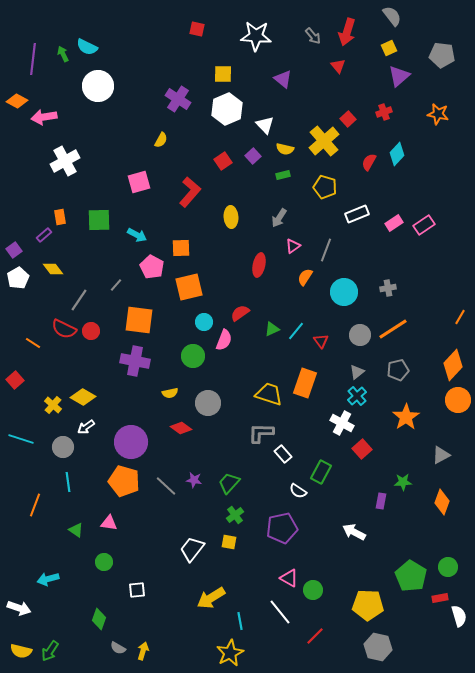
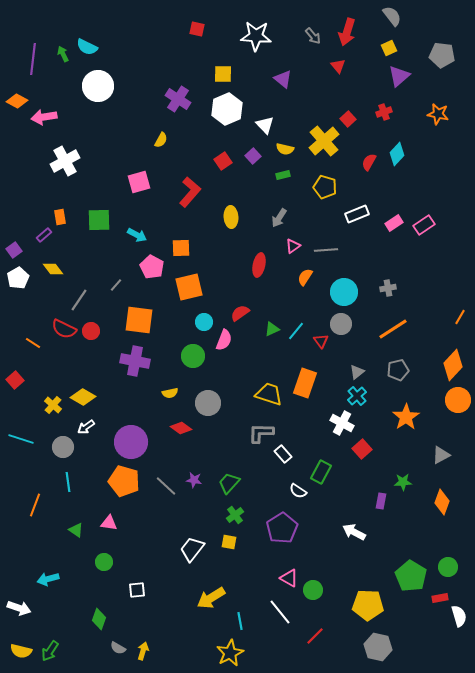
gray line at (326, 250): rotated 65 degrees clockwise
gray circle at (360, 335): moved 19 px left, 11 px up
purple pentagon at (282, 528): rotated 20 degrees counterclockwise
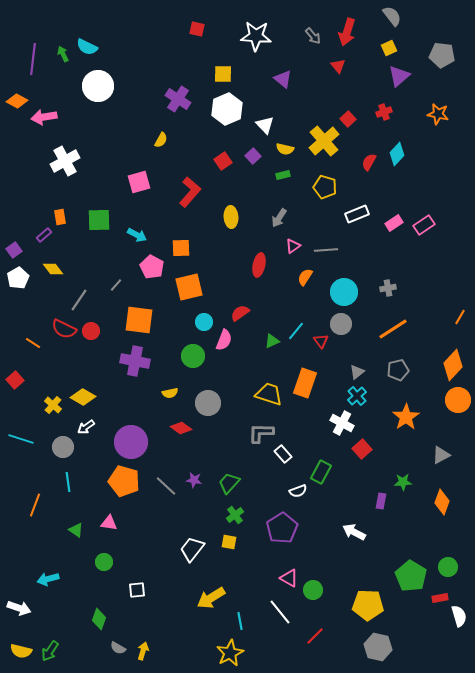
green triangle at (272, 329): moved 12 px down
white semicircle at (298, 491): rotated 54 degrees counterclockwise
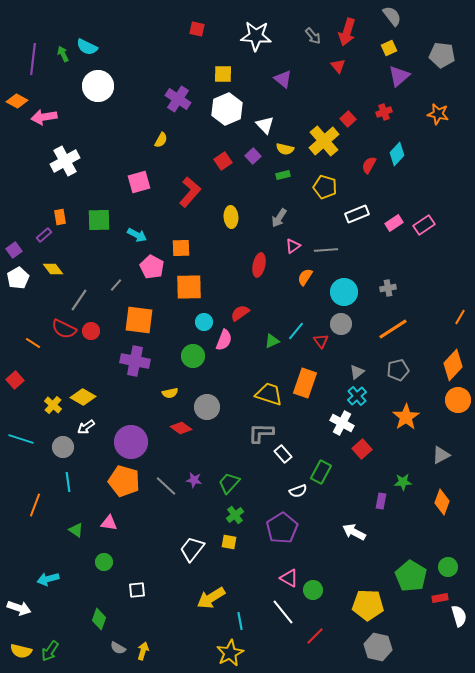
red semicircle at (369, 162): moved 3 px down
orange square at (189, 287): rotated 12 degrees clockwise
gray circle at (208, 403): moved 1 px left, 4 px down
white line at (280, 612): moved 3 px right
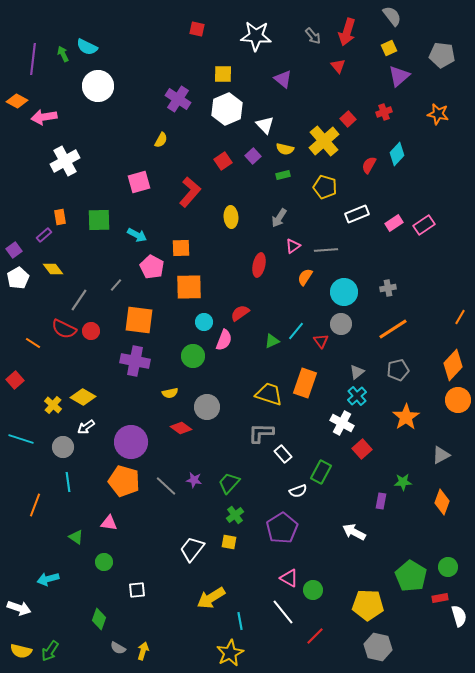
green triangle at (76, 530): moved 7 px down
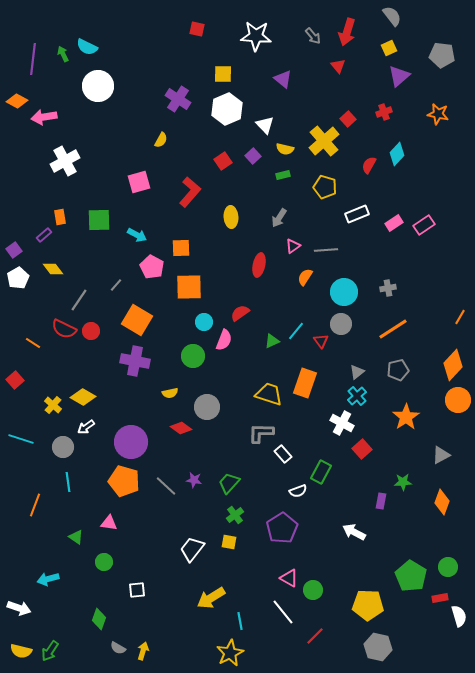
orange square at (139, 320): moved 2 px left; rotated 24 degrees clockwise
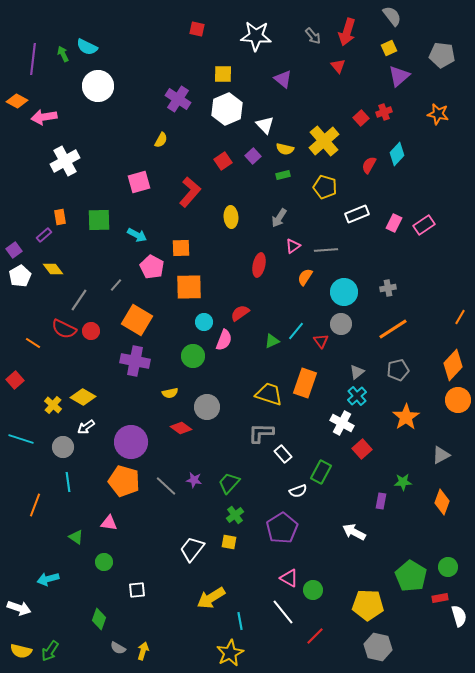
red square at (348, 119): moved 13 px right, 1 px up
pink rectangle at (394, 223): rotated 30 degrees counterclockwise
white pentagon at (18, 278): moved 2 px right, 2 px up
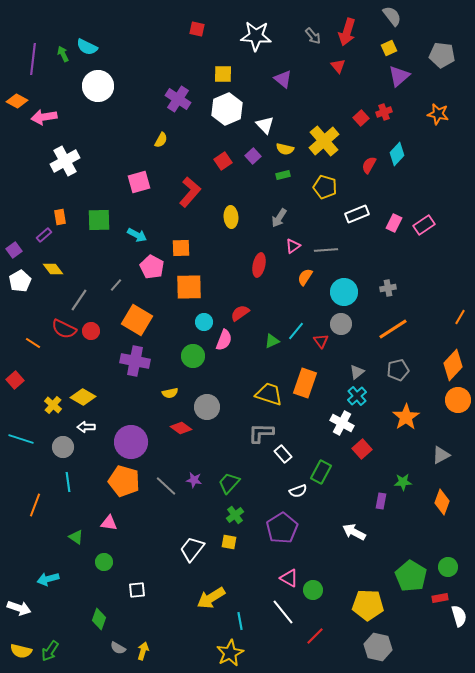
white pentagon at (20, 276): moved 5 px down
white arrow at (86, 427): rotated 36 degrees clockwise
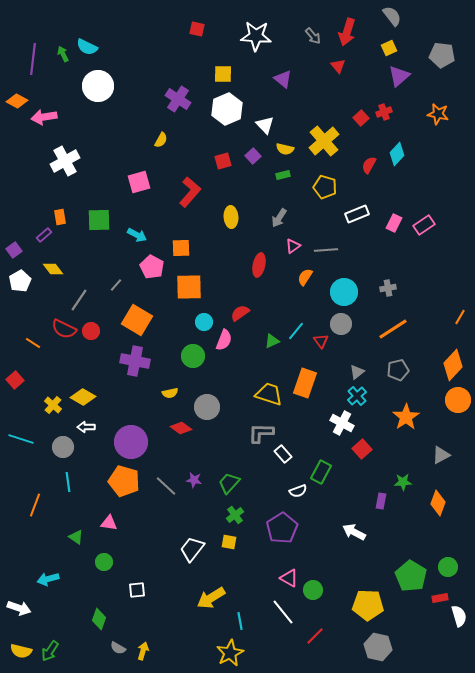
red square at (223, 161): rotated 18 degrees clockwise
orange diamond at (442, 502): moved 4 px left, 1 px down
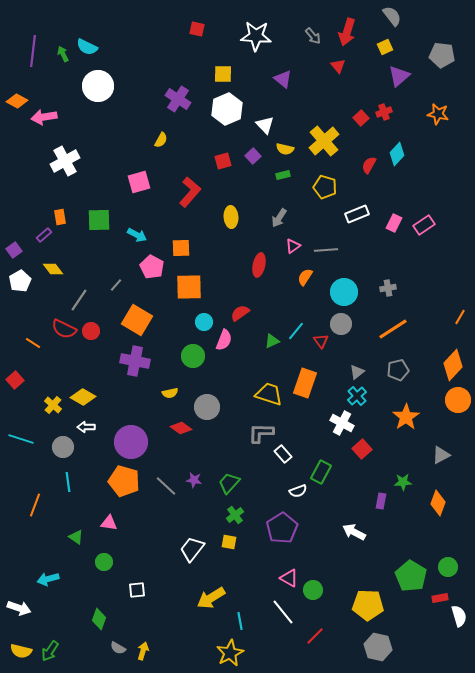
yellow square at (389, 48): moved 4 px left, 1 px up
purple line at (33, 59): moved 8 px up
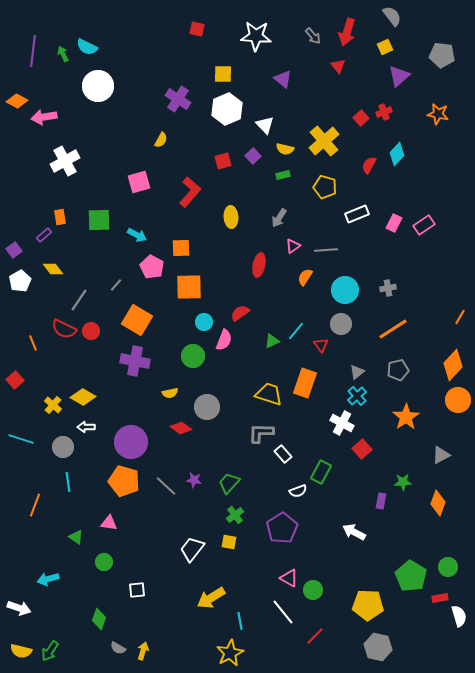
cyan circle at (344, 292): moved 1 px right, 2 px up
red triangle at (321, 341): moved 4 px down
orange line at (33, 343): rotated 35 degrees clockwise
